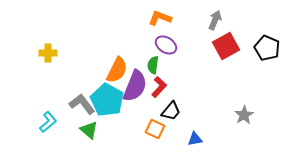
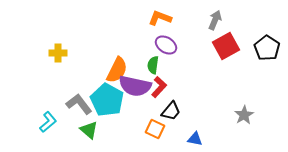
black pentagon: rotated 10 degrees clockwise
yellow cross: moved 10 px right
purple semicircle: rotated 80 degrees clockwise
gray L-shape: moved 3 px left
blue triangle: rotated 21 degrees clockwise
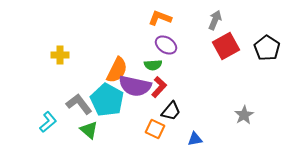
yellow cross: moved 2 px right, 2 px down
green semicircle: rotated 102 degrees counterclockwise
blue triangle: rotated 21 degrees counterclockwise
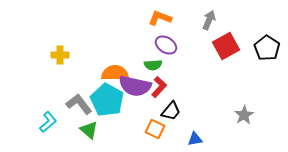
gray arrow: moved 6 px left
orange semicircle: moved 2 px left, 3 px down; rotated 116 degrees counterclockwise
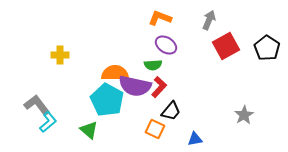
gray L-shape: moved 42 px left, 1 px down
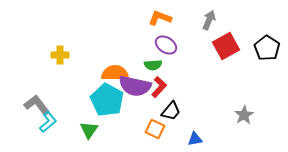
green triangle: rotated 24 degrees clockwise
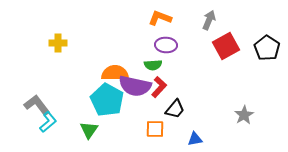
purple ellipse: rotated 30 degrees counterclockwise
yellow cross: moved 2 px left, 12 px up
black trapezoid: moved 4 px right, 2 px up
orange square: rotated 24 degrees counterclockwise
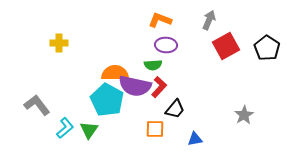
orange L-shape: moved 2 px down
yellow cross: moved 1 px right
cyan L-shape: moved 17 px right, 6 px down
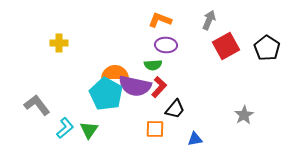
cyan pentagon: moved 1 px left, 6 px up
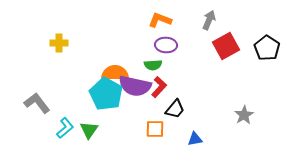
gray L-shape: moved 2 px up
